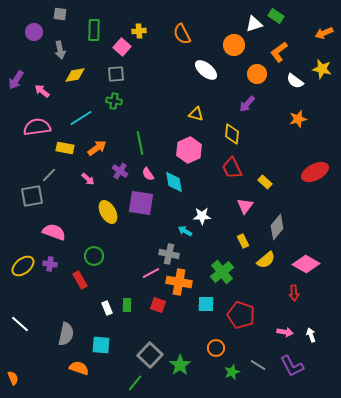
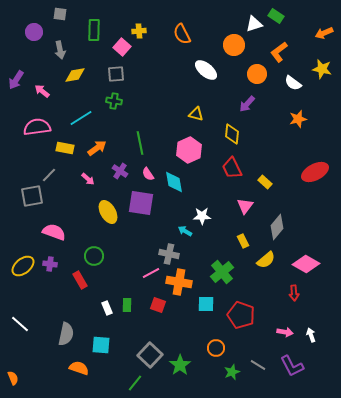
white semicircle at (295, 81): moved 2 px left, 2 px down
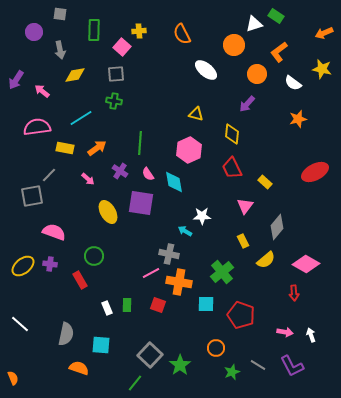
green line at (140, 143): rotated 15 degrees clockwise
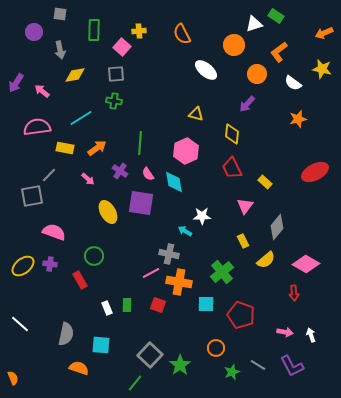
purple arrow at (16, 80): moved 3 px down
pink hexagon at (189, 150): moved 3 px left, 1 px down
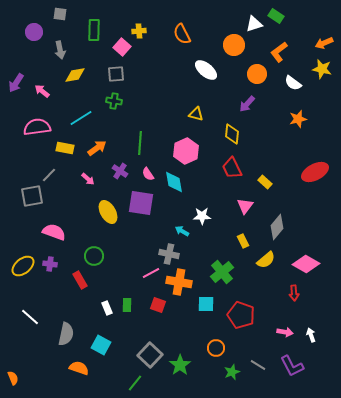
orange arrow at (324, 33): moved 10 px down
cyan arrow at (185, 231): moved 3 px left
white line at (20, 324): moved 10 px right, 7 px up
cyan square at (101, 345): rotated 24 degrees clockwise
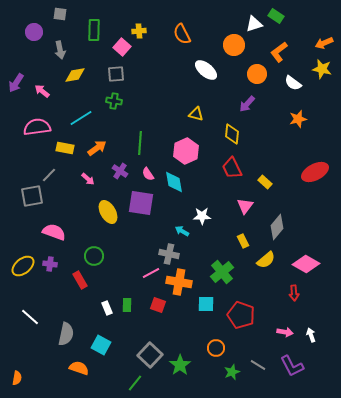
orange semicircle at (13, 378): moved 4 px right; rotated 32 degrees clockwise
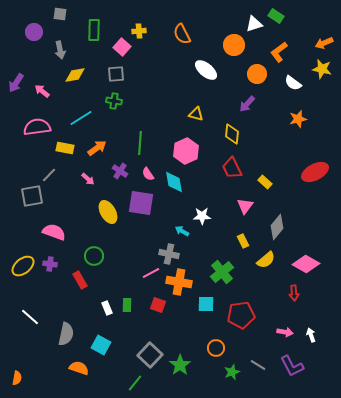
red pentagon at (241, 315): rotated 28 degrees counterclockwise
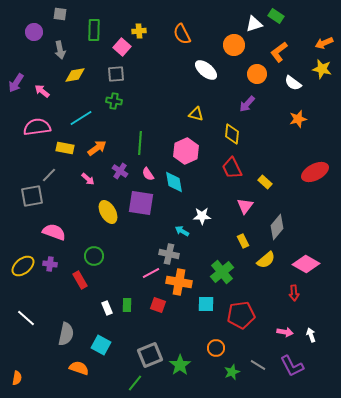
white line at (30, 317): moved 4 px left, 1 px down
gray square at (150, 355): rotated 25 degrees clockwise
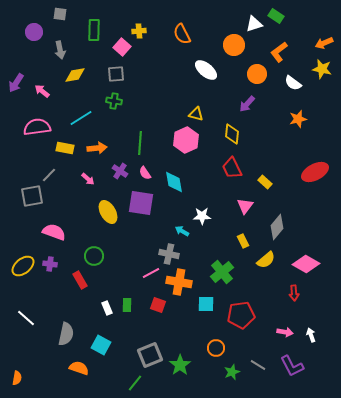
orange arrow at (97, 148): rotated 30 degrees clockwise
pink hexagon at (186, 151): moved 11 px up
pink semicircle at (148, 174): moved 3 px left, 1 px up
